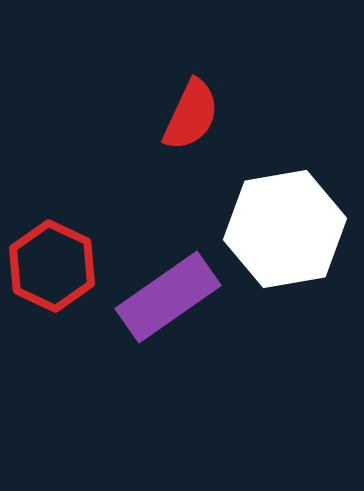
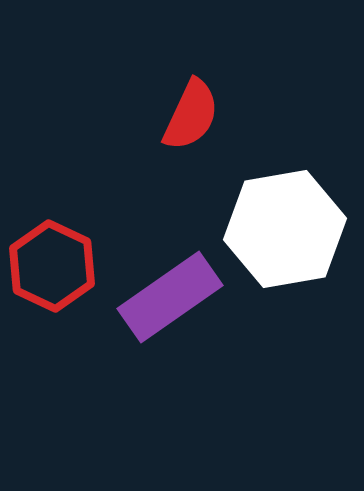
purple rectangle: moved 2 px right
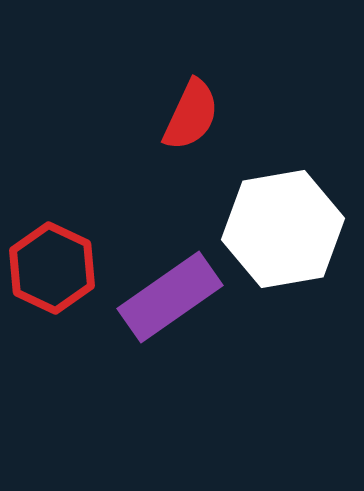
white hexagon: moved 2 px left
red hexagon: moved 2 px down
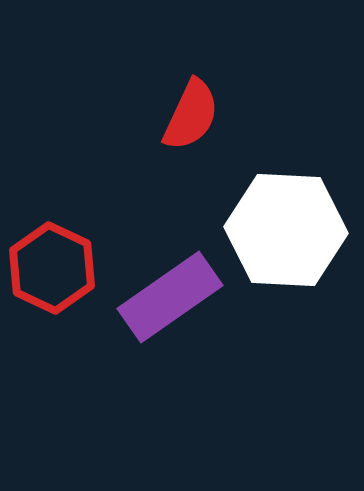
white hexagon: moved 3 px right, 1 px down; rotated 13 degrees clockwise
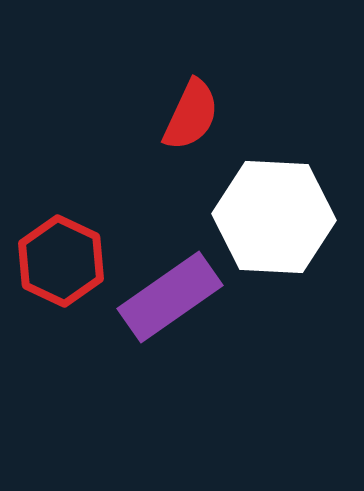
white hexagon: moved 12 px left, 13 px up
red hexagon: moved 9 px right, 7 px up
